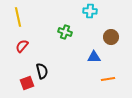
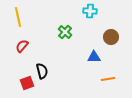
green cross: rotated 24 degrees clockwise
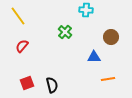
cyan cross: moved 4 px left, 1 px up
yellow line: moved 1 px up; rotated 24 degrees counterclockwise
black semicircle: moved 10 px right, 14 px down
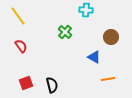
red semicircle: moved 1 px left; rotated 104 degrees clockwise
blue triangle: rotated 32 degrees clockwise
red square: moved 1 px left
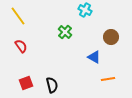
cyan cross: moved 1 px left; rotated 24 degrees clockwise
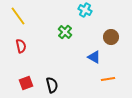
red semicircle: rotated 24 degrees clockwise
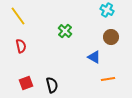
cyan cross: moved 22 px right
green cross: moved 1 px up
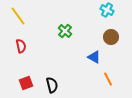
orange line: rotated 72 degrees clockwise
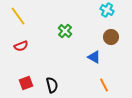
red semicircle: rotated 80 degrees clockwise
orange line: moved 4 px left, 6 px down
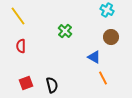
red semicircle: rotated 112 degrees clockwise
orange line: moved 1 px left, 7 px up
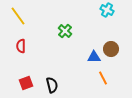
brown circle: moved 12 px down
blue triangle: rotated 32 degrees counterclockwise
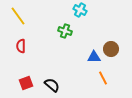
cyan cross: moved 27 px left
green cross: rotated 24 degrees counterclockwise
black semicircle: rotated 35 degrees counterclockwise
